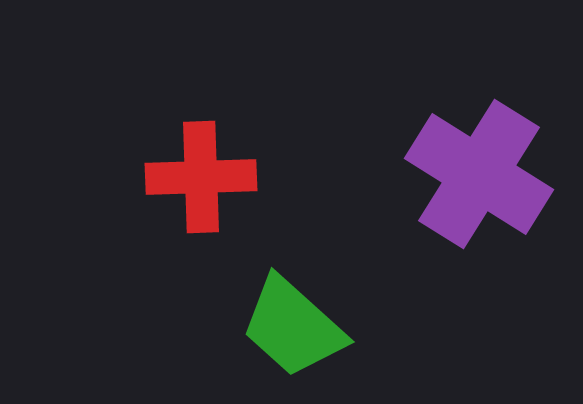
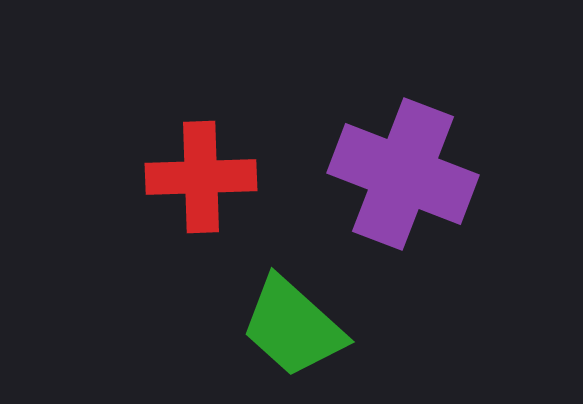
purple cross: moved 76 px left; rotated 11 degrees counterclockwise
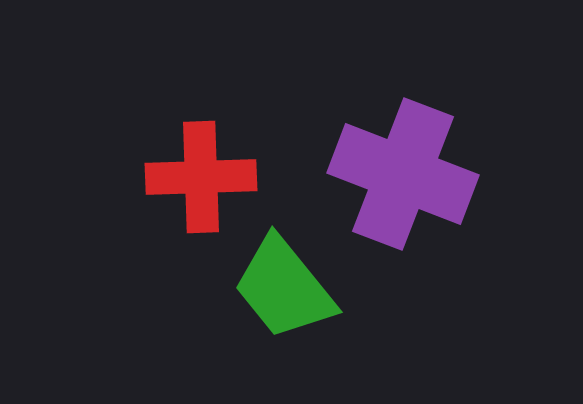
green trapezoid: moved 9 px left, 39 px up; rotated 9 degrees clockwise
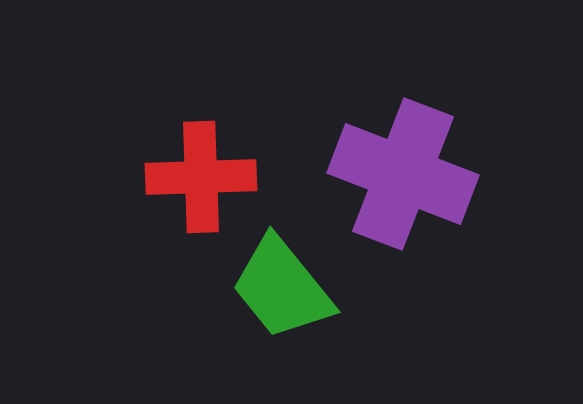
green trapezoid: moved 2 px left
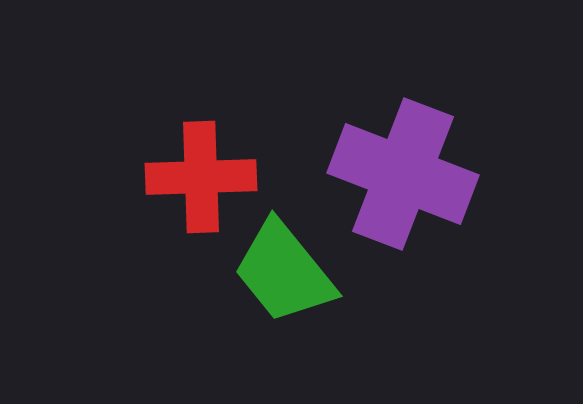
green trapezoid: moved 2 px right, 16 px up
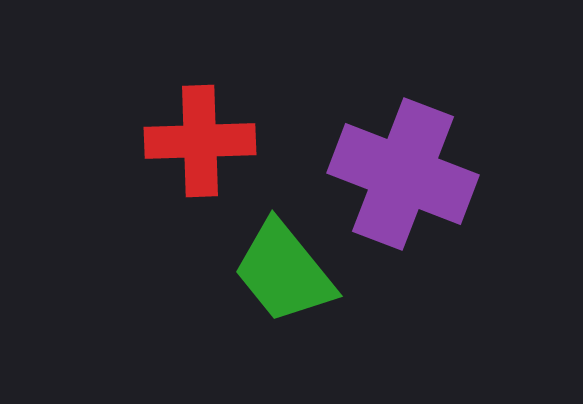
red cross: moved 1 px left, 36 px up
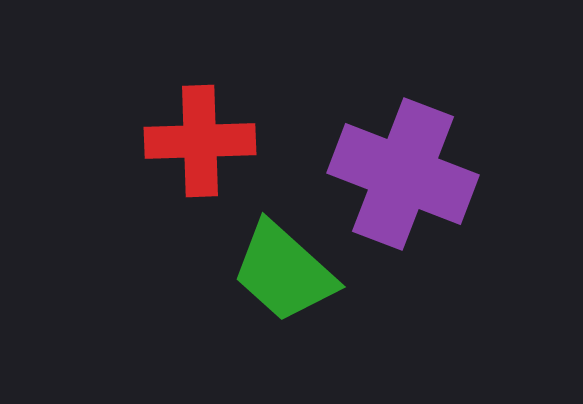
green trapezoid: rotated 9 degrees counterclockwise
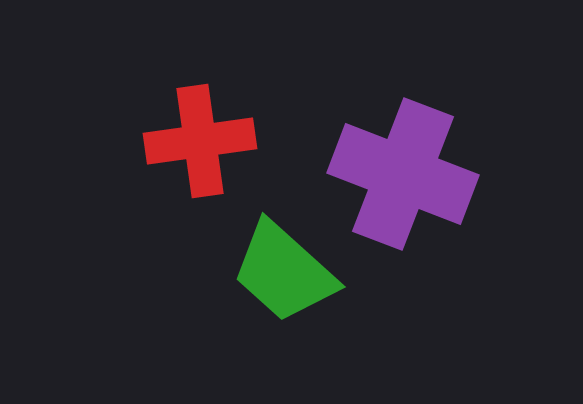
red cross: rotated 6 degrees counterclockwise
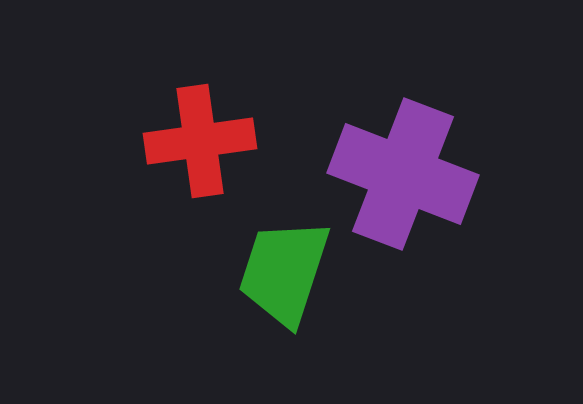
green trapezoid: rotated 66 degrees clockwise
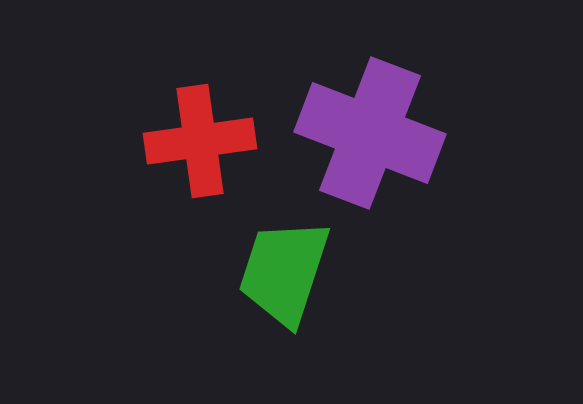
purple cross: moved 33 px left, 41 px up
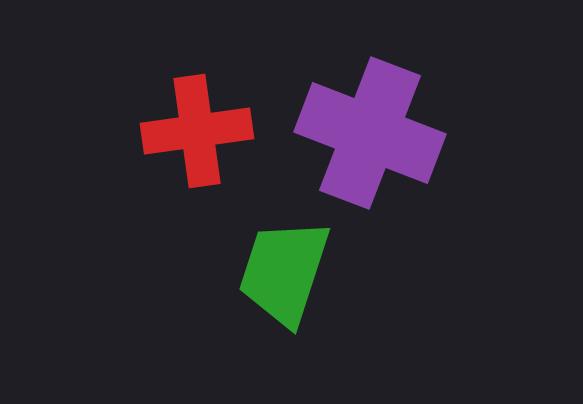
red cross: moved 3 px left, 10 px up
